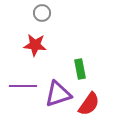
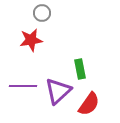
red star: moved 4 px left, 5 px up; rotated 15 degrees counterclockwise
purple triangle: moved 3 px up; rotated 24 degrees counterclockwise
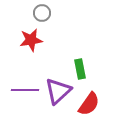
purple line: moved 2 px right, 4 px down
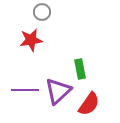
gray circle: moved 1 px up
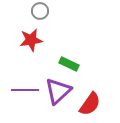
gray circle: moved 2 px left, 1 px up
green rectangle: moved 11 px left, 5 px up; rotated 54 degrees counterclockwise
red semicircle: moved 1 px right
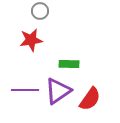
green rectangle: rotated 24 degrees counterclockwise
purple triangle: rotated 8 degrees clockwise
red semicircle: moved 5 px up
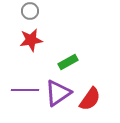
gray circle: moved 10 px left
green rectangle: moved 1 px left, 2 px up; rotated 30 degrees counterclockwise
purple triangle: moved 2 px down
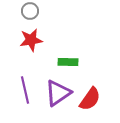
green rectangle: rotated 30 degrees clockwise
purple line: rotated 76 degrees clockwise
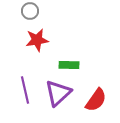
red star: moved 6 px right
green rectangle: moved 1 px right, 3 px down
purple triangle: rotated 8 degrees counterclockwise
red semicircle: moved 6 px right, 1 px down
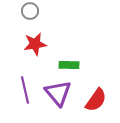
red star: moved 2 px left, 4 px down
purple triangle: rotated 28 degrees counterclockwise
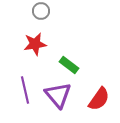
gray circle: moved 11 px right
green rectangle: rotated 36 degrees clockwise
purple triangle: moved 2 px down
red semicircle: moved 3 px right, 1 px up
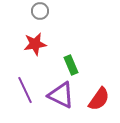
gray circle: moved 1 px left
green rectangle: moved 2 px right; rotated 30 degrees clockwise
purple line: rotated 12 degrees counterclockwise
purple triangle: moved 3 px right; rotated 24 degrees counterclockwise
